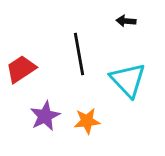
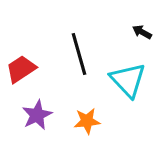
black arrow: moved 16 px right, 11 px down; rotated 24 degrees clockwise
black line: rotated 6 degrees counterclockwise
purple star: moved 8 px left, 1 px up
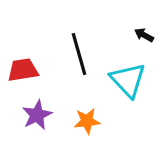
black arrow: moved 2 px right, 3 px down
red trapezoid: moved 2 px right, 1 px down; rotated 24 degrees clockwise
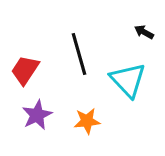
black arrow: moved 3 px up
red trapezoid: moved 2 px right; rotated 48 degrees counterclockwise
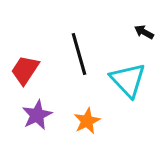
orange star: rotated 20 degrees counterclockwise
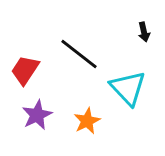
black arrow: rotated 132 degrees counterclockwise
black line: rotated 36 degrees counterclockwise
cyan triangle: moved 8 px down
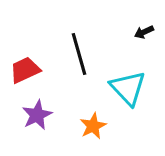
black arrow: rotated 78 degrees clockwise
black line: rotated 36 degrees clockwise
red trapezoid: rotated 32 degrees clockwise
orange star: moved 6 px right, 5 px down
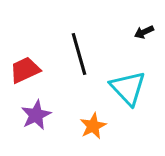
purple star: moved 1 px left
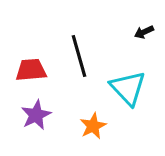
black line: moved 2 px down
red trapezoid: moved 6 px right; rotated 20 degrees clockwise
